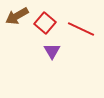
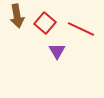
brown arrow: rotated 70 degrees counterclockwise
purple triangle: moved 5 px right
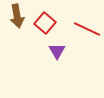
red line: moved 6 px right
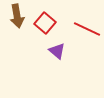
purple triangle: rotated 18 degrees counterclockwise
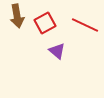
red square: rotated 20 degrees clockwise
red line: moved 2 px left, 4 px up
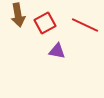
brown arrow: moved 1 px right, 1 px up
purple triangle: rotated 30 degrees counterclockwise
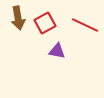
brown arrow: moved 3 px down
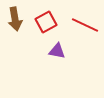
brown arrow: moved 3 px left, 1 px down
red square: moved 1 px right, 1 px up
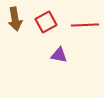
red line: rotated 28 degrees counterclockwise
purple triangle: moved 2 px right, 4 px down
